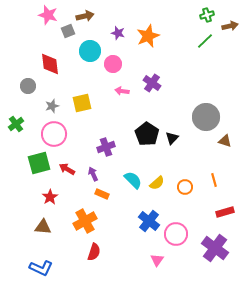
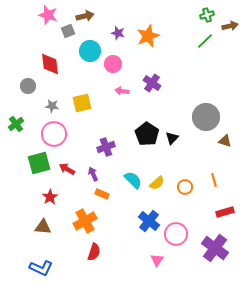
gray star at (52, 106): rotated 24 degrees clockwise
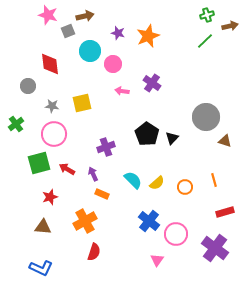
red star at (50, 197): rotated 14 degrees clockwise
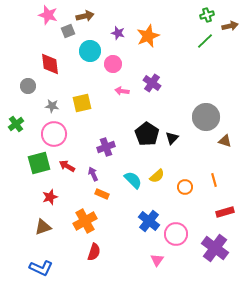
red arrow at (67, 169): moved 3 px up
yellow semicircle at (157, 183): moved 7 px up
brown triangle at (43, 227): rotated 24 degrees counterclockwise
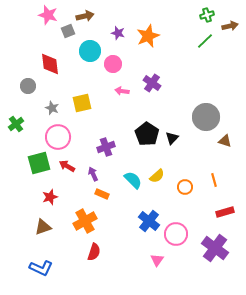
gray star at (52, 106): moved 2 px down; rotated 16 degrees clockwise
pink circle at (54, 134): moved 4 px right, 3 px down
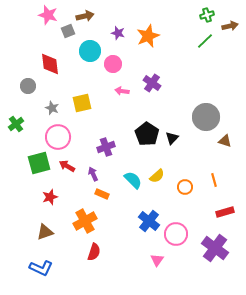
brown triangle at (43, 227): moved 2 px right, 5 px down
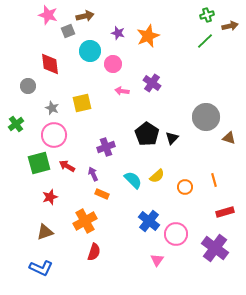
pink circle at (58, 137): moved 4 px left, 2 px up
brown triangle at (225, 141): moved 4 px right, 3 px up
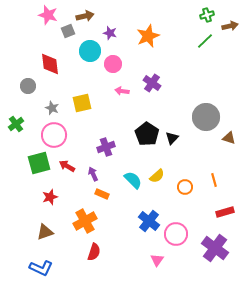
purple star at (118, 33): moved 8 px left
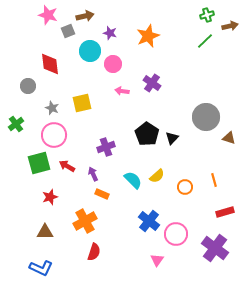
brown triangle at (45, 232): rotated 18 degrees clockwise
